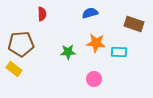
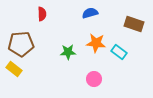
cyan rectangle: rotated 35 degrees clockwise
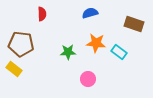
brown pentagon: rotated 10 degrees clockwise
pink circle: moved 6 px left
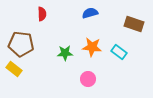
orange star: moved 4 px left, 4 px down
green star: moved 3 px left, 1 px down
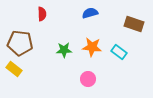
brown pentagon: moved 1 px left, 1 px up
green star: moved 1 px left, 3 px up
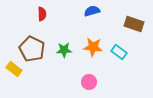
blue semicircle: moved 2 px right, 2 px up
brown pentagon: moved 12 px right, 6 px down; rotated 20 degrees clockwise
orange star: moved 1 px right
pink circle: moved 1 px right, 3 px down
